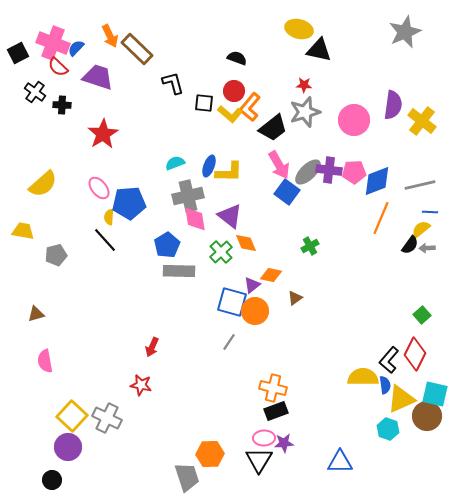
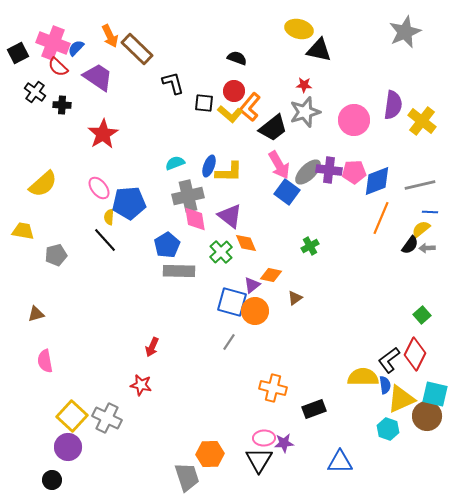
purple trapezoid at (98, 77): rotated 16 degrees clockwise
black L-shape at (389, 360): rotated 12 degrees clockwise
black rectangle at (276, 411): moved 38 px right, 2 px up
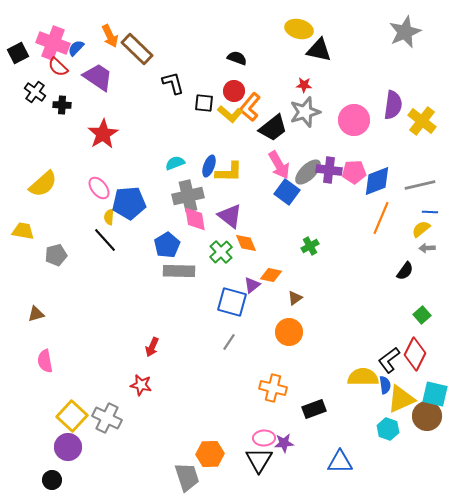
black semicircle at (410, 245): moved 5 px left, 26 px down
orange circle at (255, 311): moved 34 px right, 21 px down
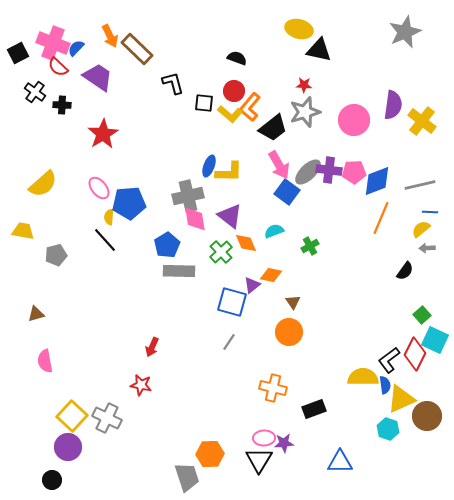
cyan semicircle at (175, 163): moved 99 px right, 68 px down
brown triangle at (295, 298): moved 2 px left, 4 px down; rotated 28 degrees counterclockwise
cyan square at (435, 394): moved 54 px up; rotated 12 degrees clockwise
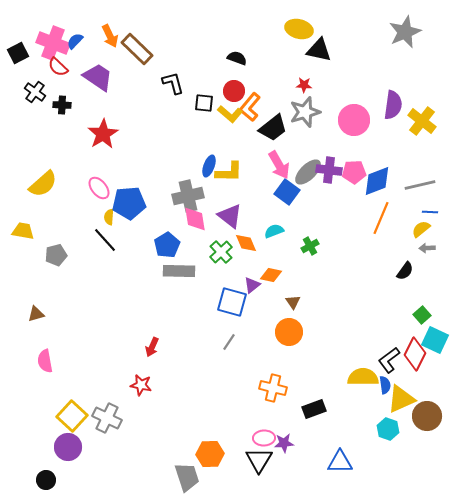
blue semicircle at (76, 48): moved 1 px left, 7 px up
black circle at (52, 480): moved 6 px left
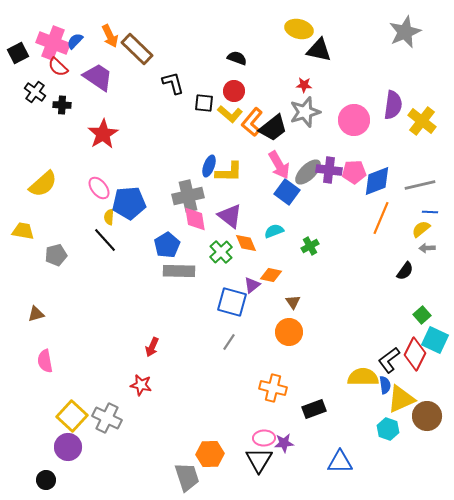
orange L-shape at (250, 107): moved 2 px right, 15 px down
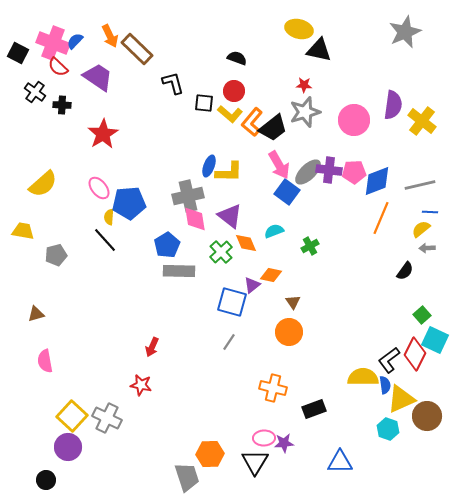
black square at (18, 53): rotated 35 degrees counterclockwise
black triangle at (259, 460): moved 4 px left, 2 px down
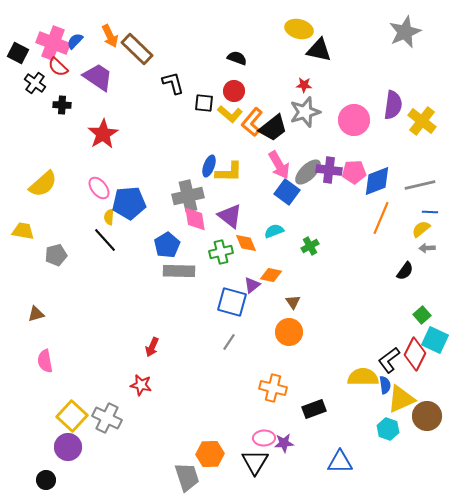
black cross at (35, 92): moved 9 px up
green cross at (221, 252): rotated 30 degrees clockwise
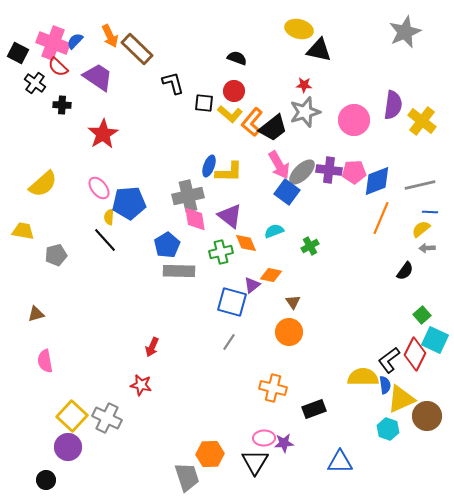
gray ellipse at (308, 172): moved 6 px left
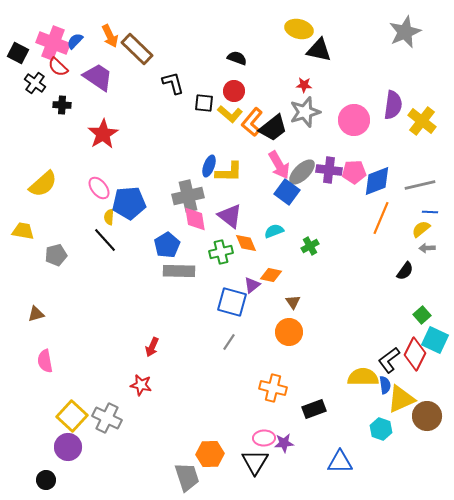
cyan hexagon at (388, 429): moved 7 px left
